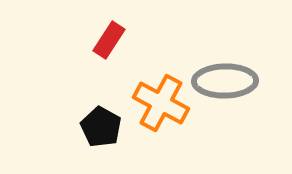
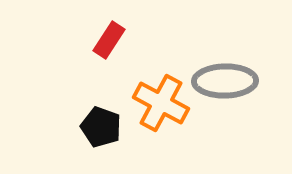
black pentagon: rotated 9 degrees counterclockwise
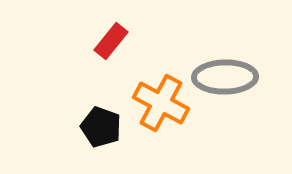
red rectangle: moved 2 px right, 1 px down; rotated 6 degrees clockwise
gray ellipse: moved 4 px up
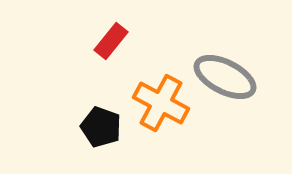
gray ellipse: rotated 28 degrees clockwise
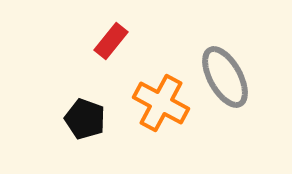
gray ellipse: rotated 34 degrees clockwise
black pentagon: moved 16 px left, 8 px up
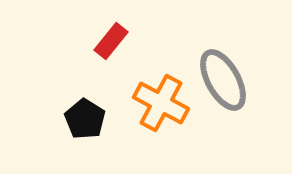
gray ellipse: moved 2 px left, 3 px down
black pentagon: rotated 12 degrees clockwise
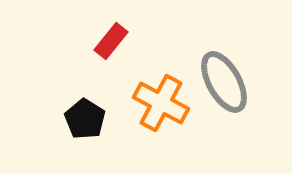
gray ellipse: moved 1 px right, 2 px down
